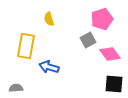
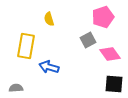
pink pentagon: moved 1 px right, 2 px up
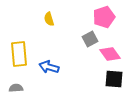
pink pentagon: moved 1 px right
gray square: moved 2 px right, 1 px up
yellow rectangle: moved 7 px left, 8 px down; rotated 15 degrees counterclockwise
black square: moved 5 px up
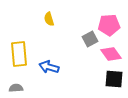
pink pentagon: moved 5 px right, 8 px down; rotated 15 degrees clockwise
pink diamond: moved 1 px right
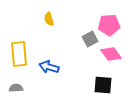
black square: moved 11 px left, 6 px down
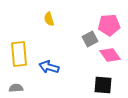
pink diamond: moved 1 px left, 1 px down
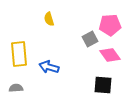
pink pentagon: moved 1 px right
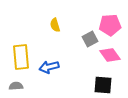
yellow semicircle: moved 6 px right, 6 px down
yellow rectangle: moved 2 px right, 3 px down
blue arrow: rotated 30 degrees counterclockwise
gray semicircle: moved 2 px up
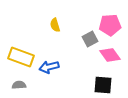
yellow rectangle: rotated 65 degrees counterclockwise
gray semicircle: moved 3 px right, 1 px up
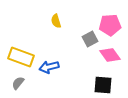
yellow semicircle: moved 1 px right, 4 px up
gray semicircle: moved 1 px left, 2 px up; rotated 48 degrees counterclockwise
